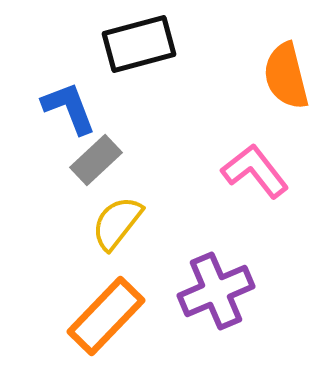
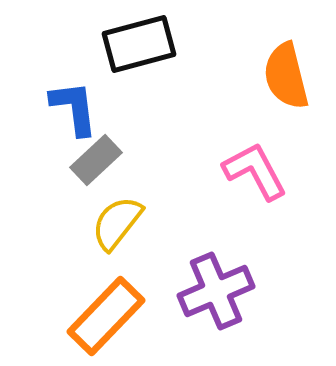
blue L-shape: moved 5 px right; rotated 14 degrees clockwise
pink L-shape: rotated 10 degrees clockwise
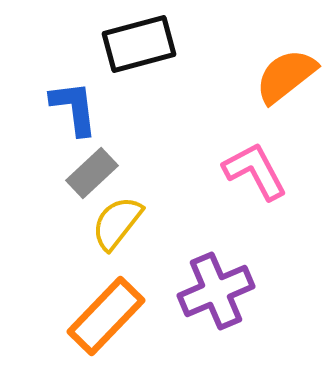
orange semicircle: rotated 66 degrees clockwise
gray rectangle: moved 4 px left, 13 px down
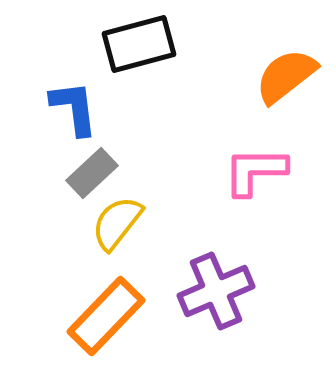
pink L-shape: rotated 62 degrees counterclockwise
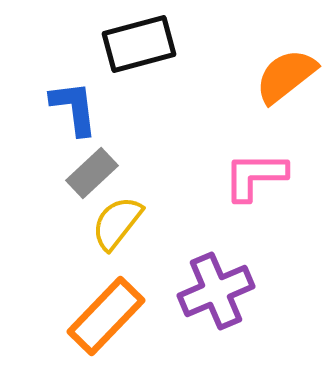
pink L-shape: moved 5 px down
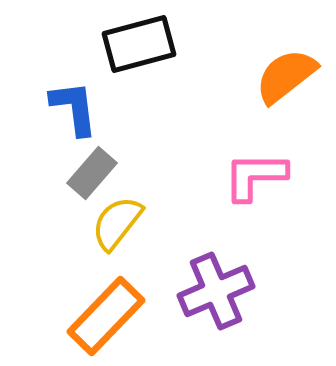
gray rectangle: rotated 6 degrees counterclockwise
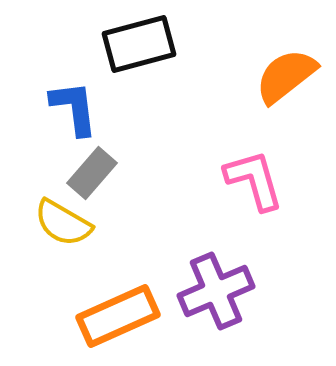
pink L-shape: moved 1 px left, 4 px down; rotated 74 degrees clockwise
yellow semicircle: moved 54 px left; rotated 98 degrees counterclockwise
orange rectangle: moved 12 px right; rotated 22 degrees clockwise
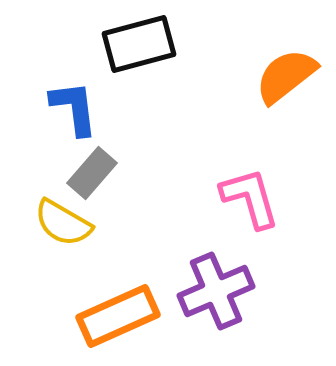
pink L-shape: moved 4 px left, 18 px down
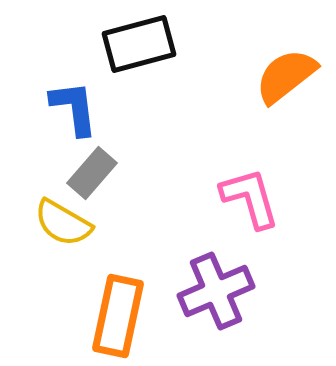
orange rectangle: rotated 54 degrees counterclockwise
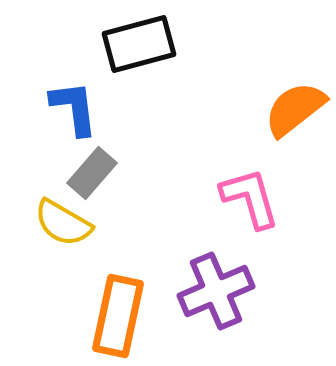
orange semicircle: moved 9 px right, 33 px down
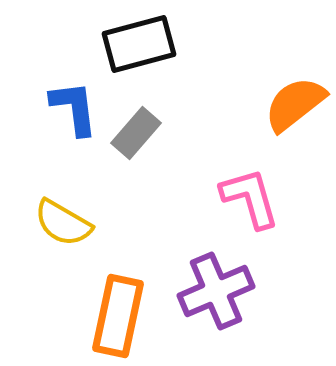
orange semicircle: moved 5 px up
gray rectangle: moved 44 px right, 40 px up
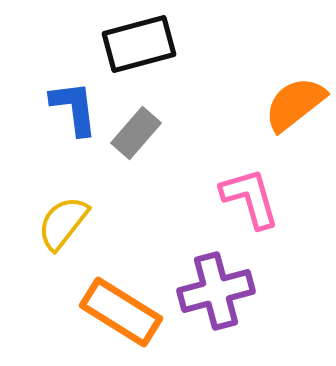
yellow semicircle: rotated 98 degrees clockwise
purple cross: rotated 8 degrees clockwise
orange rectangle: moved 3 px right, 4 px up; rotated 70 degrees counterclockwise
